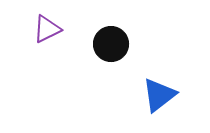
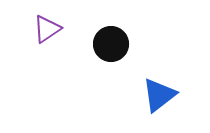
purple triangle: rotated 8 degrees counterclockwise
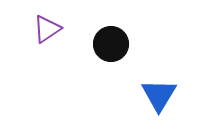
blue triangle: rotated 21 degrees counterclockwise
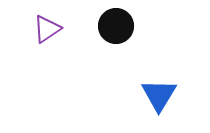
black circle: moved 5 px right, 18 px up
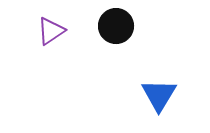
purple triangle: moved 4 px right, 2 px down
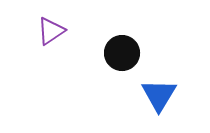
black circle: moved 6 px right, 27 px down
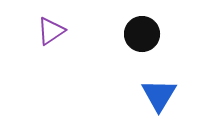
black circle: moved 20 px right, 19 px up
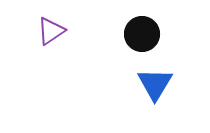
blue triangle: moved 4 px left, 11 px up
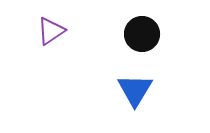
blue triangle: moved 20 px left, 6 px down
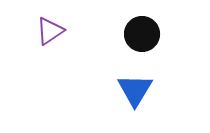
purple triangle: moved 1 px left
